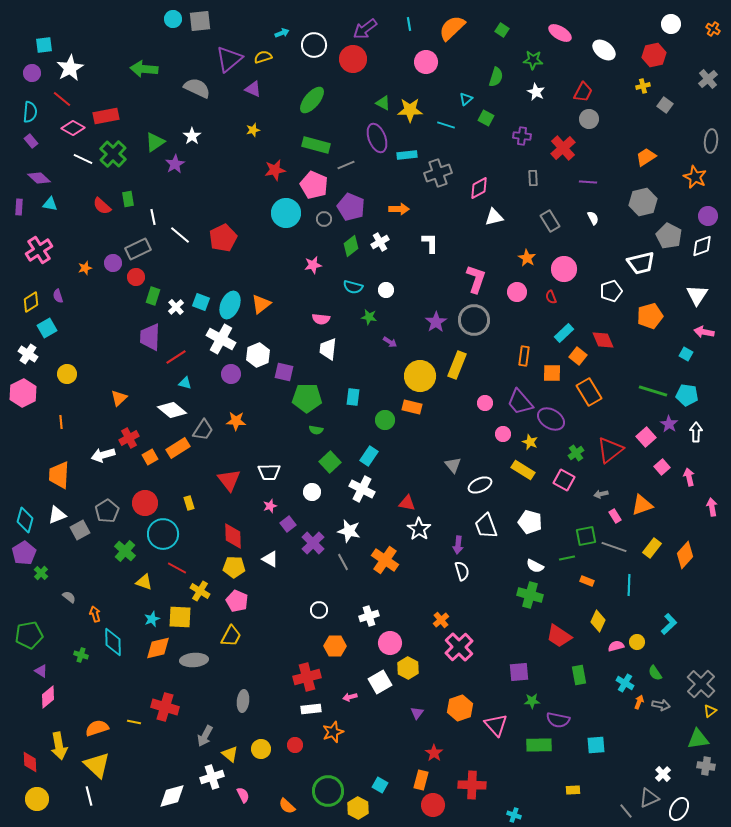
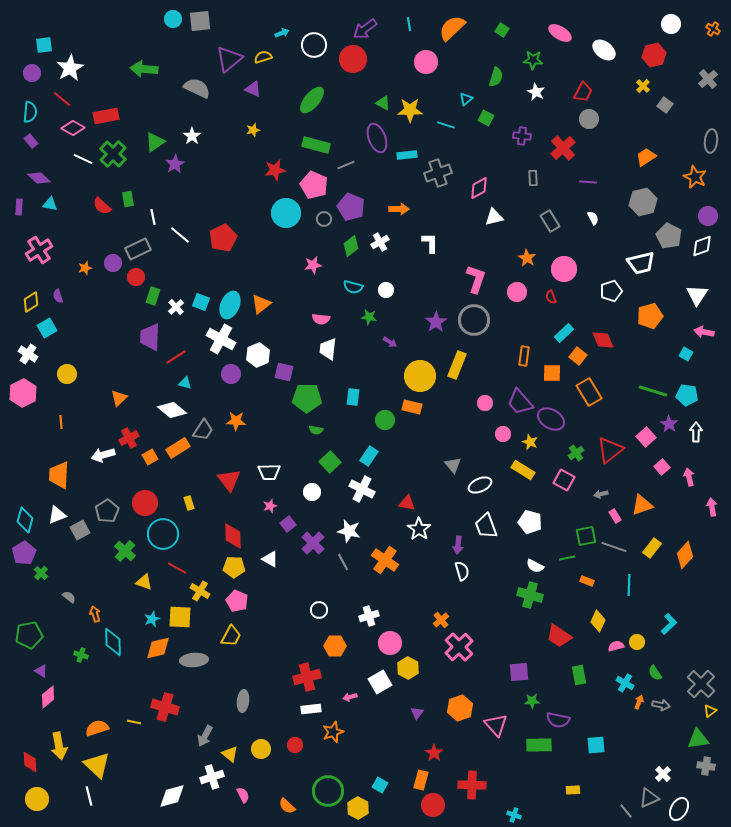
yellow cross at (643, 86): rotated 32 degrees counterclockwise
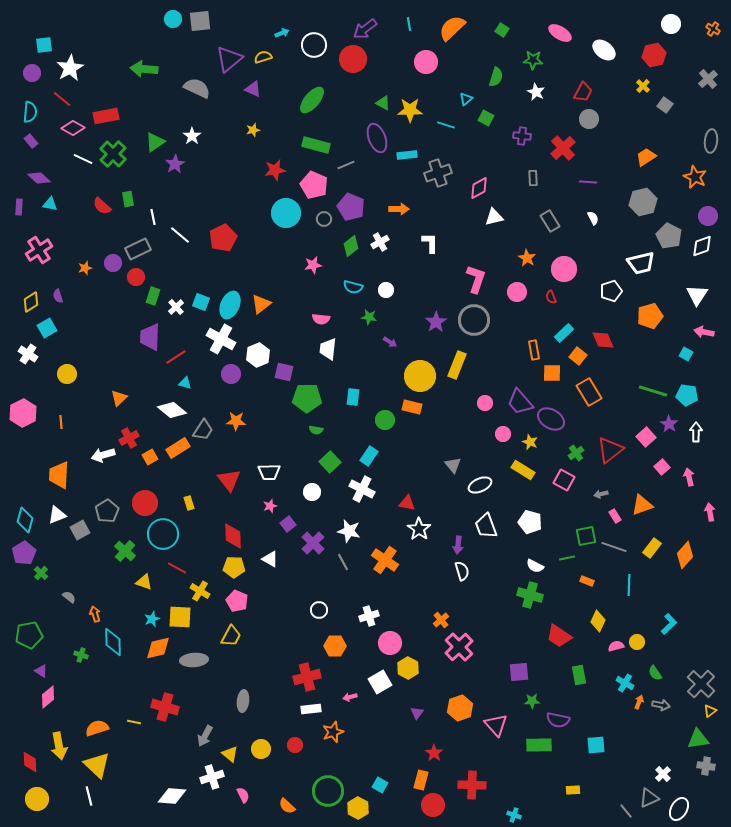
orange rectangle at (524, 356): moved 10 px right, 6 px up; rotated 18 degrees counterclockwise
pink hexagon at (23, 393): moved 20 px down
pink arrow at (712, 507): moved 2 px left, 5 px down
white diamond at (172, 796): rotated 20 degrees clockwise
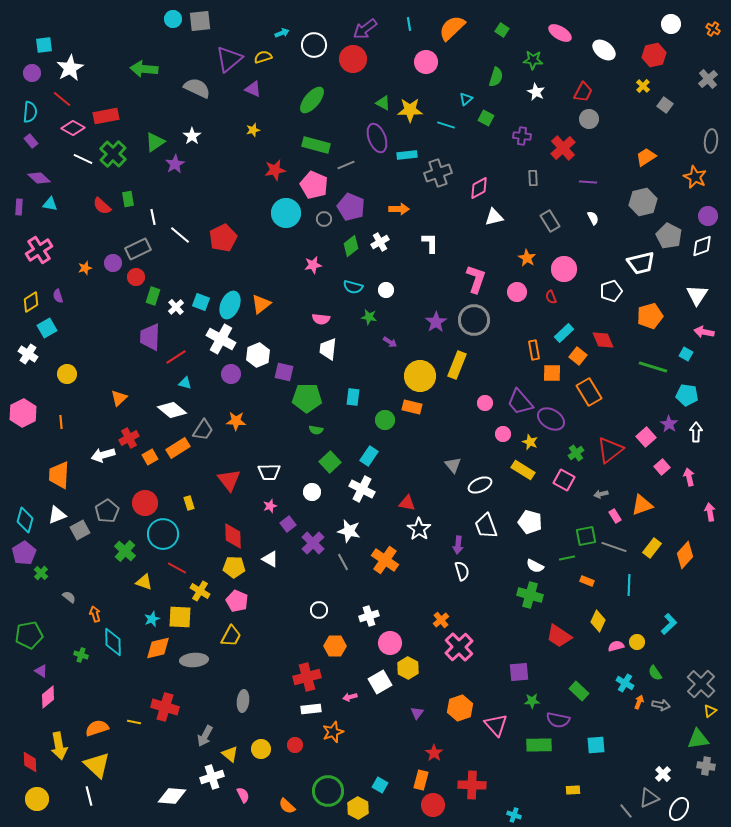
green line at (653, 391): moved 24 px up
green rectangle at (579, 675): moved 16 px down; rotated 36 degrees counterclockwise
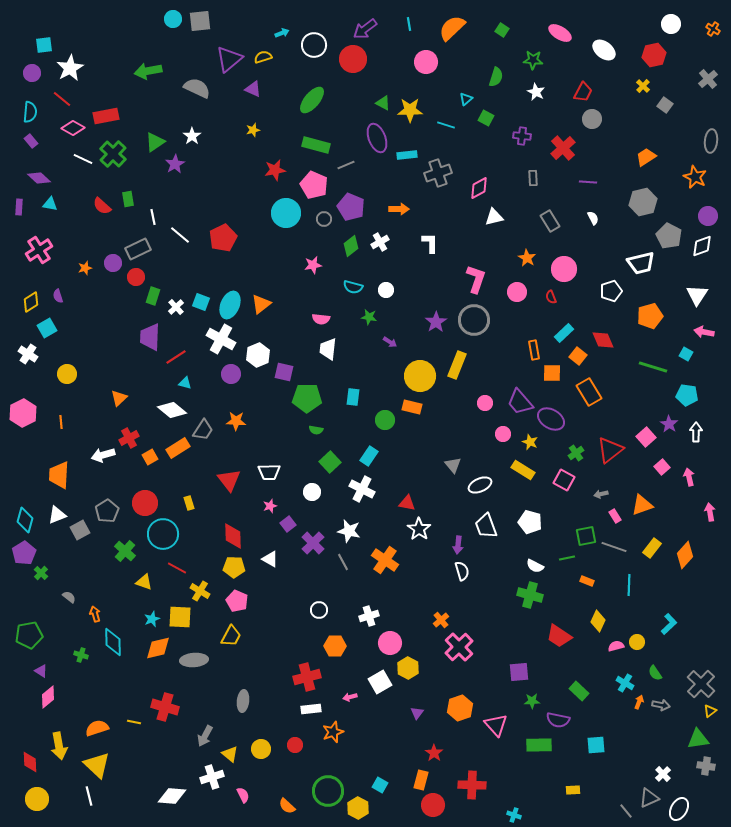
green arrow at (144, 69): moved 4 px right, 2 px down; rotated 16 degrees counterclockwise
gray circle at (589, 119): moved 3 px right
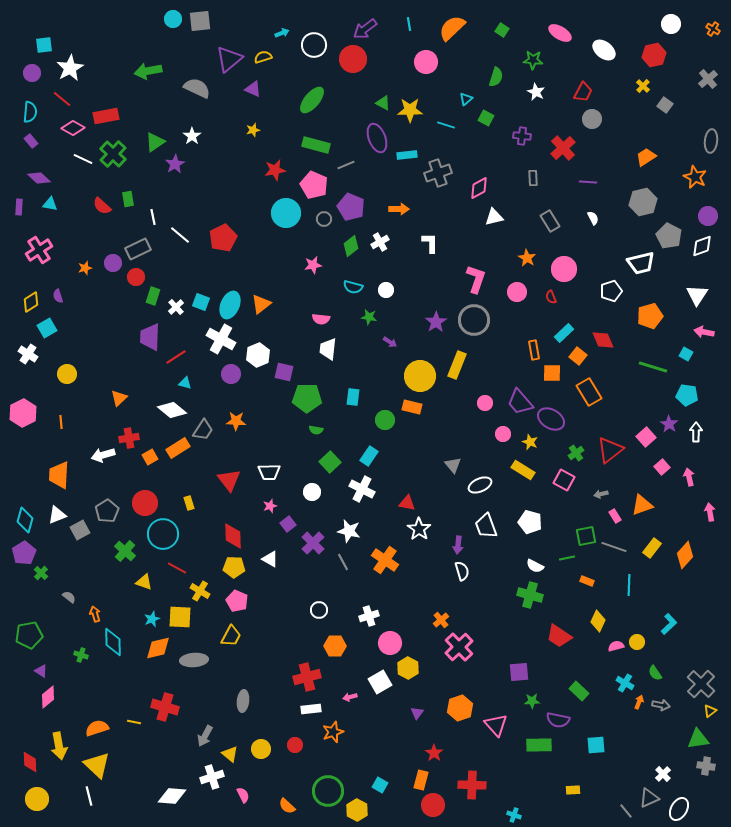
red cross at (129, 438): rotated 18 degrees clockwise
yellow hexagon at (358, 808): moved 1 px left, 2 px down
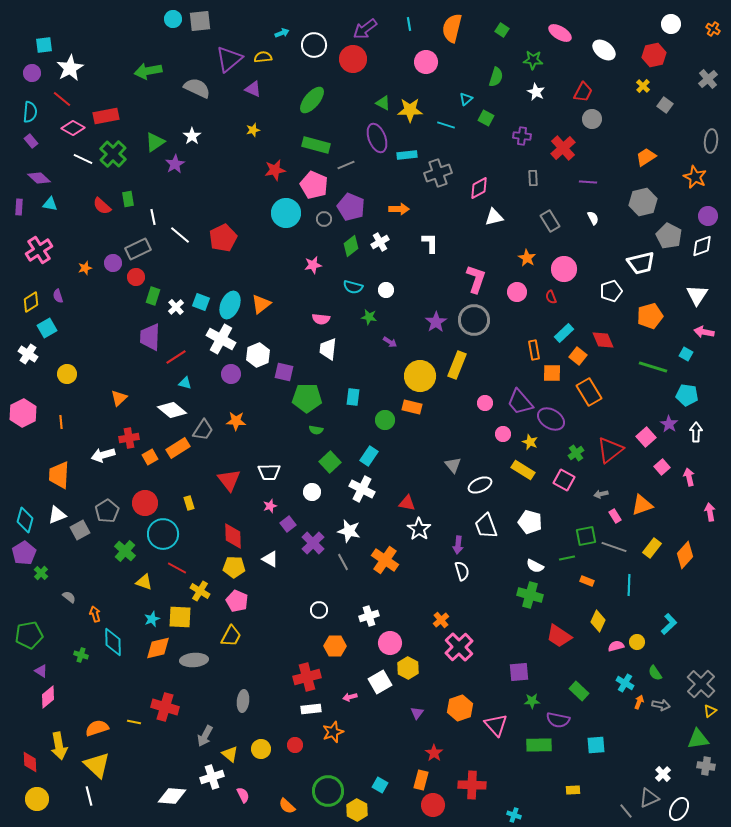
orange semicircle at (452, 28): rotated 32 degrees counterclockwise
yellow semicircle at (263, 57): rotated 12 degrees clockwise
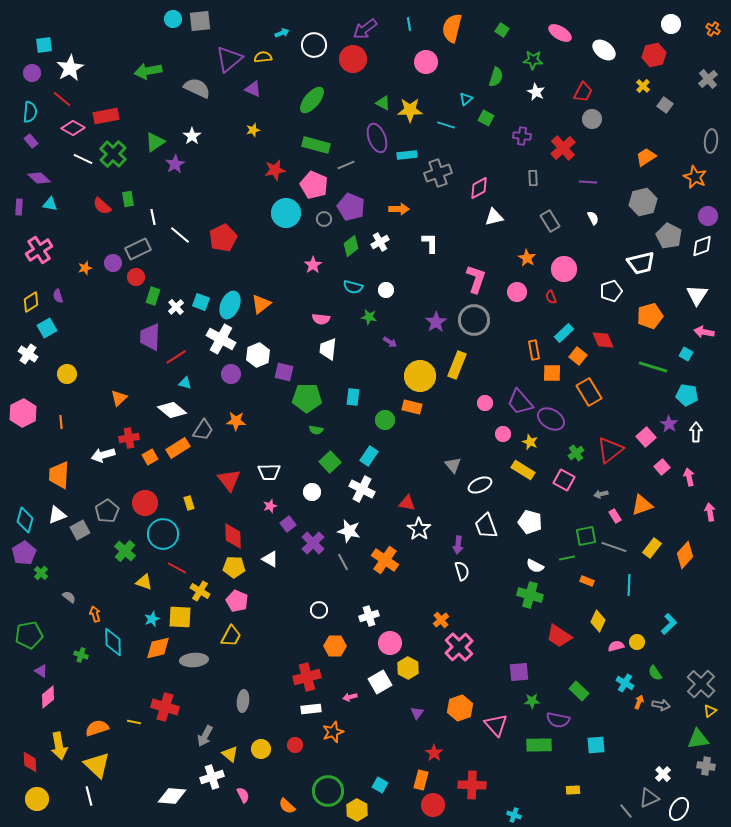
pink star at (313, 265): rotated 24 degrees counterclockwise
